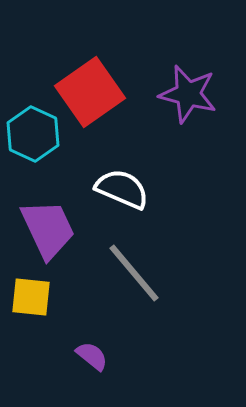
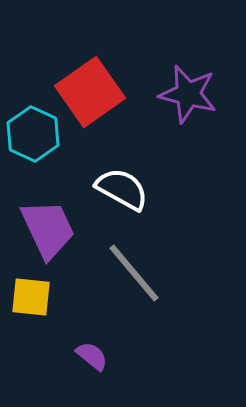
white semicircle: rotated 6 degrees clockwise
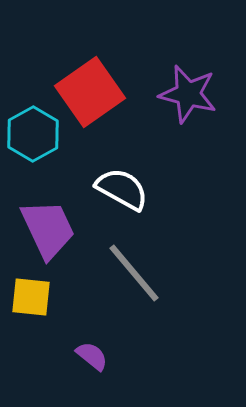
cyan hexagon: rotated 6 degrees clockwise
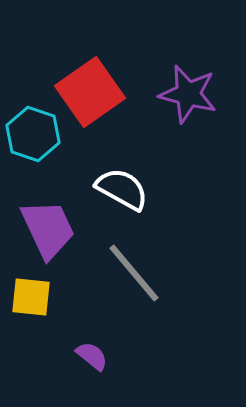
cyan hexagon: rotated 12 degrees counterclockwise
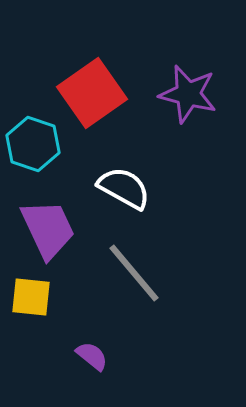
red square: moved 2 px right, 1 px down
cyan hexagon: moved 10 px down
white semicircle: moved 2 px right, 1 px up
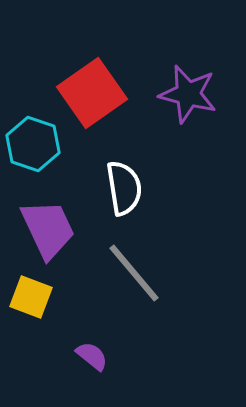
white semicircle: rotated 52 degrees clockwise
yellow square: rotated 15 degrees clockwise
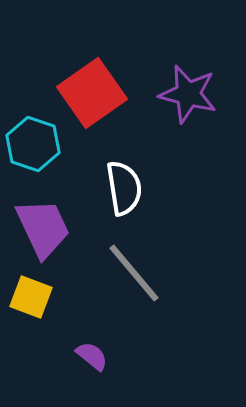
purple trapezoid: moved 5 px left, 1 px up
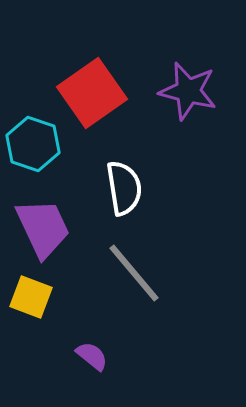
purple star: moved 3 px up
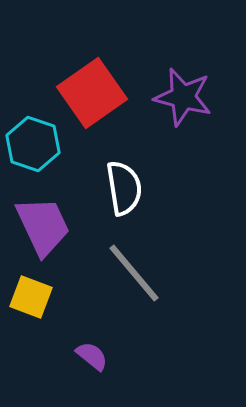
purple star: moved 5 px left, 6 px down
purple trapezoid: moved 2 px up
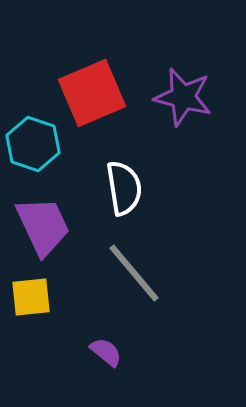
red square: rotated 12 degrees clockwise
yellow square: rotated 27 degrees counterclockwise
purple semicircle: moved 14 px right, 4 px up
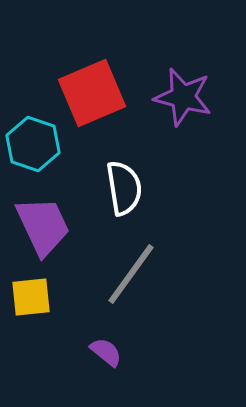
gray line: moved 3 px left, 1 px down; rotated 76 degrees clockwise
